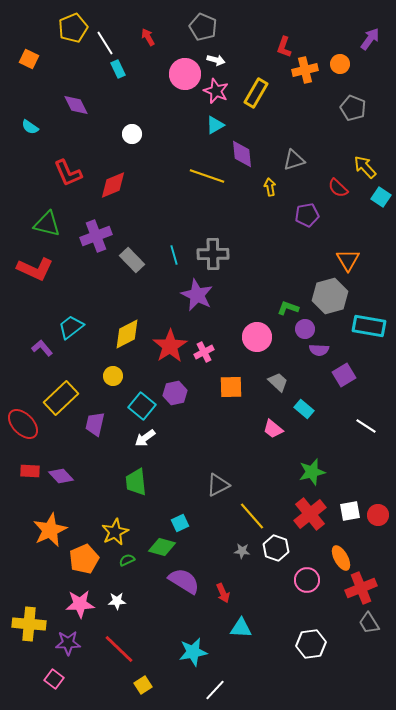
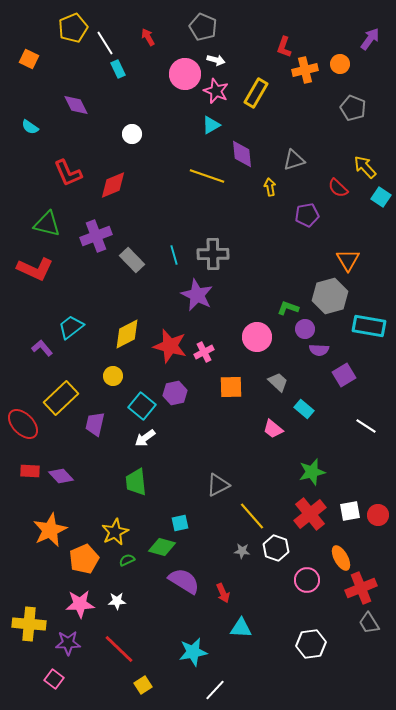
cyan triangle at (215, 125): moved 4 px left
red star at (170, 346): rotated 24 degrees counterclockwise
cyan square at (180, 523): rotated 12 degrees clockwise
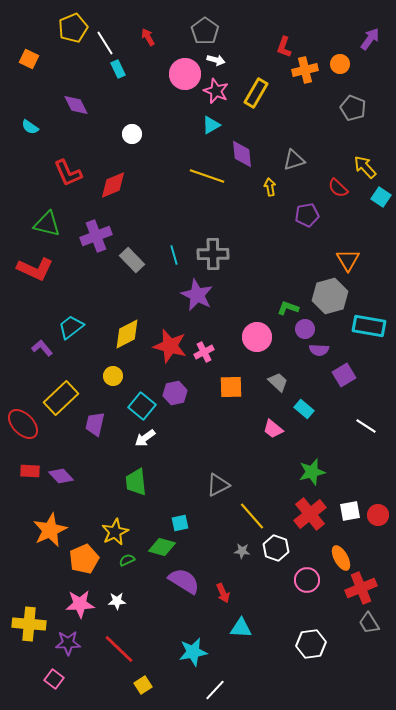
gray pentagon at (203, 27): moved 2 px right, 4 px down; rotated 12 degrees clockwise
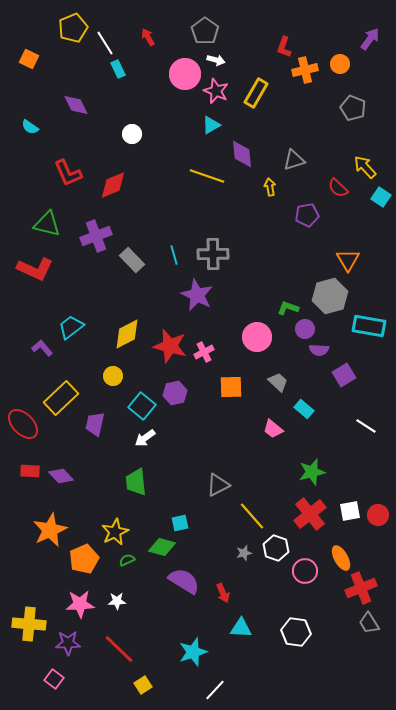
gray star at (242, 551): moved 2 px right, 2 px down; rotated 21 degrees counterclockwise
pink circle at (307, 580): moved 2 px left, 9 px up
white hexagon at (311, 644): moved 15 px left, 12 px up; rotated 16 degrees clockwise
cyan star at (193, 652): rotated 8 degrees counterclockwise
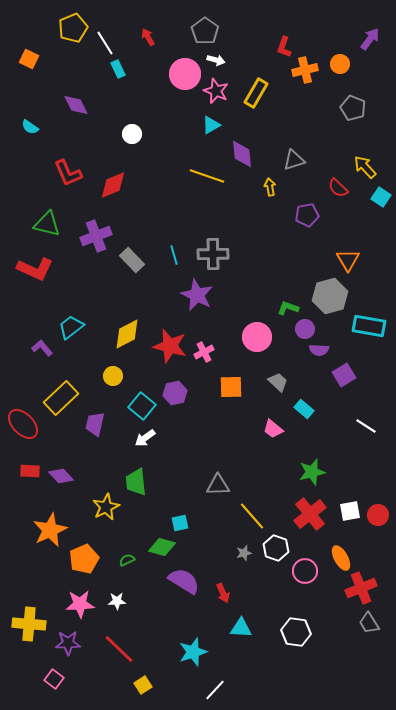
gray triangle at (218, 485): rotated 25 degrees clockwise
yellow star at (115, 532): moved 9 px left, 25 px up
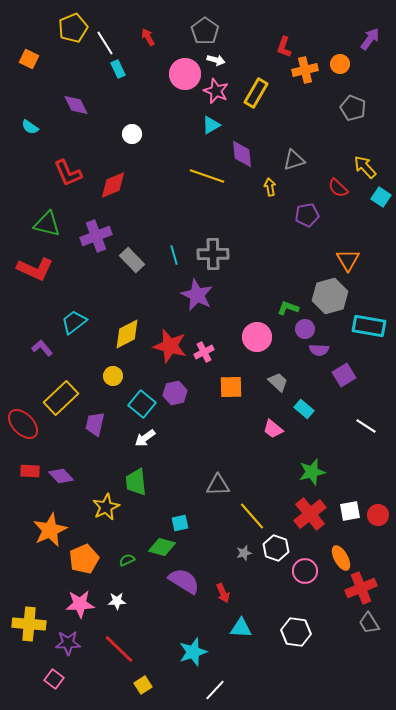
cyan trapezoid at (71, 327): moved 3 px right, 5 px up
cyan square at (142, 406): moved 2 px up
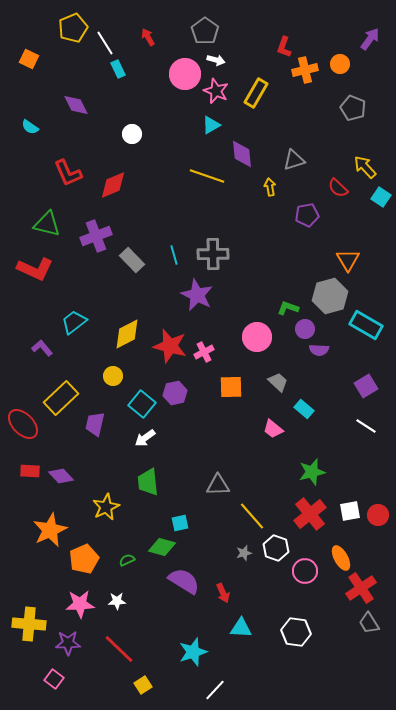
cyan rectangle at (369, 326): moved 3 px left, 1 px up; rotated 20 degrees clockwise
purple square at (344, 375): moved 22 px right, 11 px down
green trapezoid at (136, 482): moved 12 px right
red cross at (361, 588): rotated 12 degrees counterclockwise
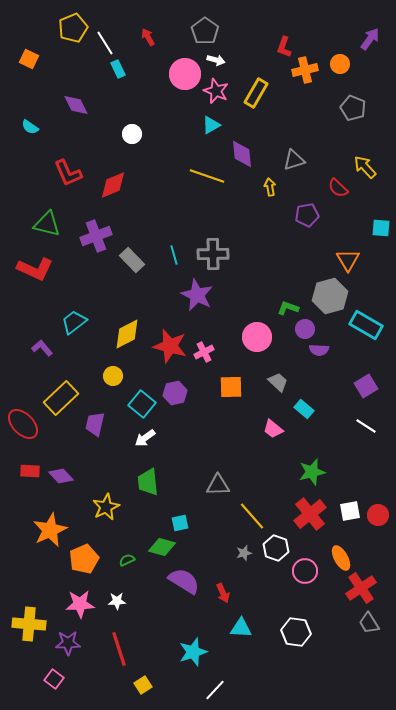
cyan square at (381, 197): moved 31 px down; rotated 30 degrees counterclockwise
red line at (119, 649): rotated 28 degrees clockwise
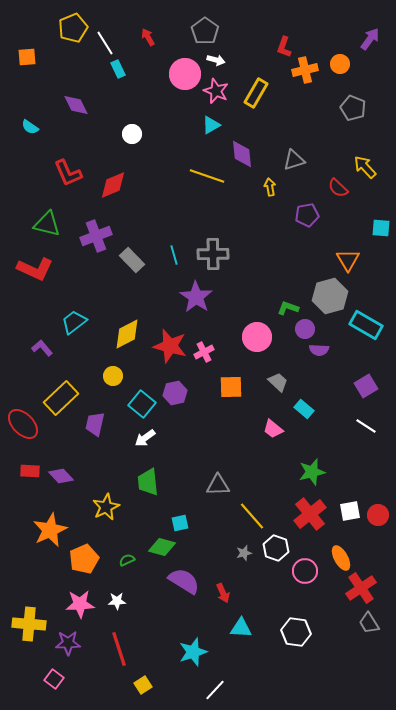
orange square at (29, 59): moved 2 px left, 2 px up; rotated 30 degrees counterclockwise
purple star at (197, 295): moved 1 px left, 2 px down; rotated 8 degrees clockwise
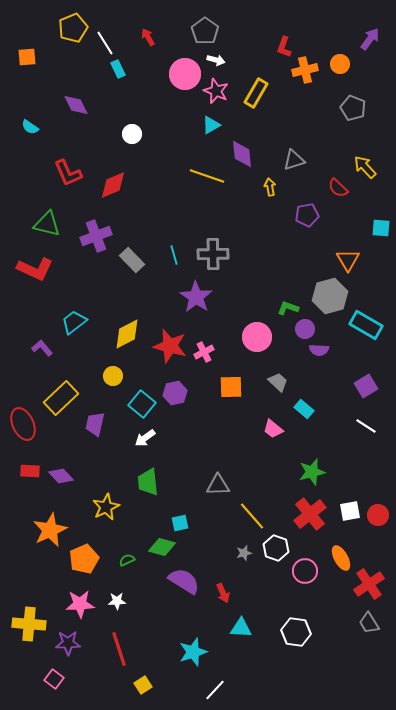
red ellipse at (23, 424): rotated 20 degrees clockwise
red cross at (361, 588): moved 8 px right, 4 px up
